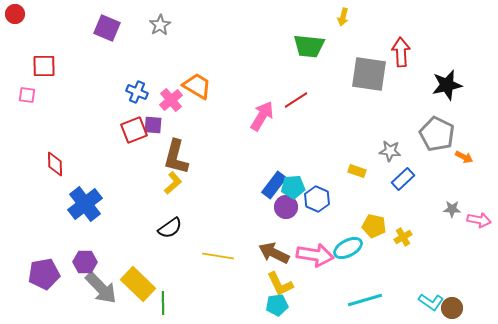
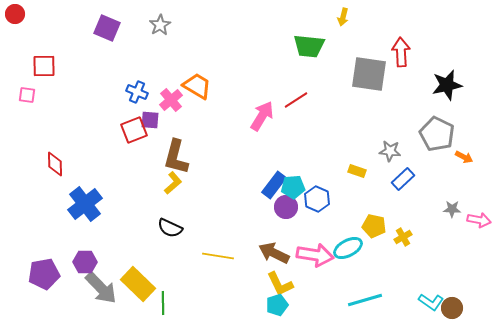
purple square at (153, 125): moved 3 px left, 5 px up
black semicircle at (170, 228): rotated 60 degrees clockwise
cyan pentagon at (277, 305): rotated 10 degrees counterclockwise
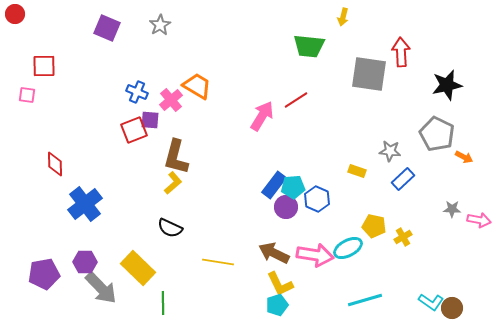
yellow line at (218, 256): moved 6 px down
yellow rectangle at (138, 284): moved 16 px up
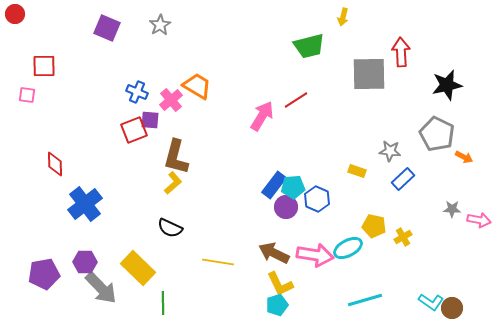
green trapezoid at (309, 46): rotated 20 degrees counterclockwise
gray square at (369, 74): rotated 9 degrees counterclockwise
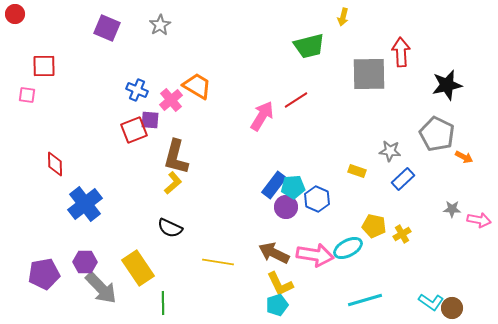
blue cross at (137, 92): moved 2 px up
yellow cross at (403, 237): moved 1 px left, 3 px up
yellow rectangle at (138, 268): rotated 12 degrees clockwise
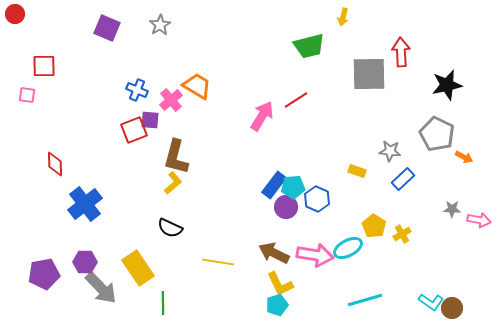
yellow pentagon at (374, 226): rotated 20 degrees clockwise
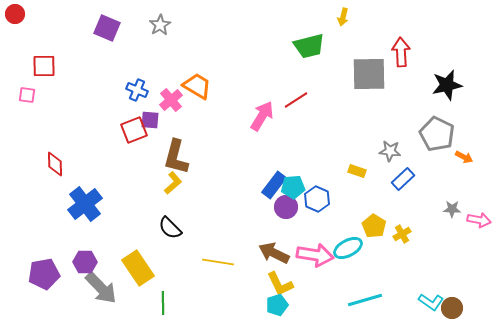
black semicircle at (170, 228): rotated 20 degrees clockwise
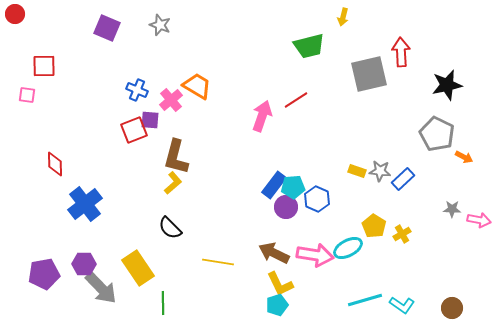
gray star at (160, 25): rotated 20 degrees counterclockwise
gray square at (369, 74): rotated 12 degrees counterclockwise
pink arrow at (262, 116): rotated 12 degrees counterclockwise
gray star at (390, 151): moved 10 px left, 20 px down
purple hexagon at (85, 262): moved 1 px left, 2 px down
cyan L-shape at (431, 302): moved 29 px left, 3 px down
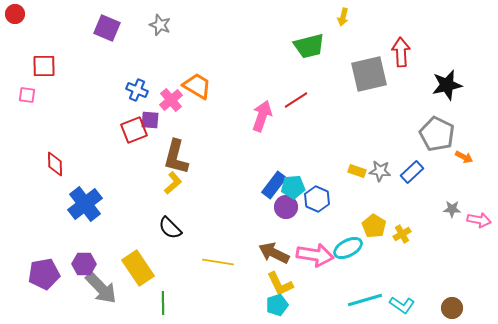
blue rectangle at (403, 179): moved 9 px right, 7 px up
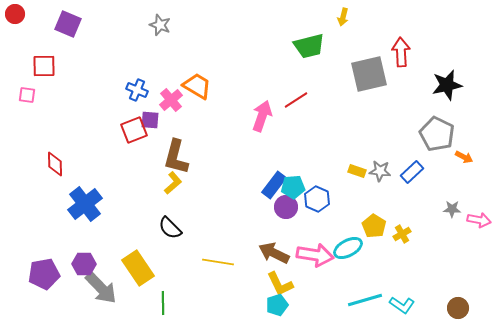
purple square at (107, 28): moved 39 px left, 4 px up
brown circle at (452, 308): moved 6 px right
